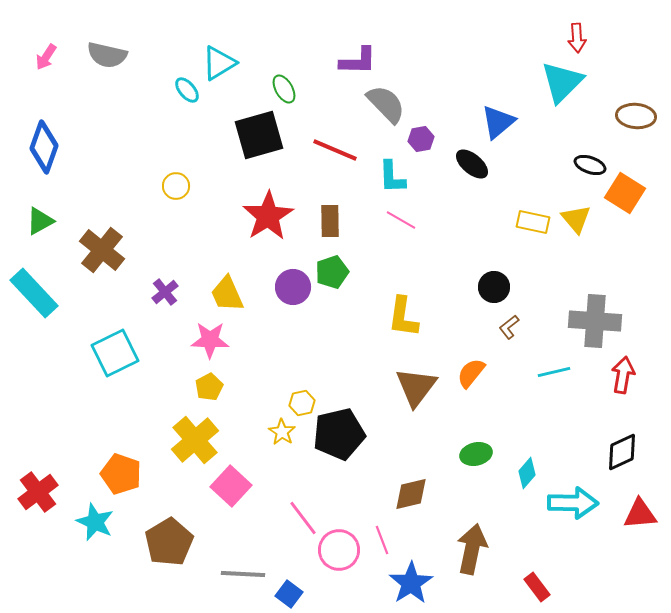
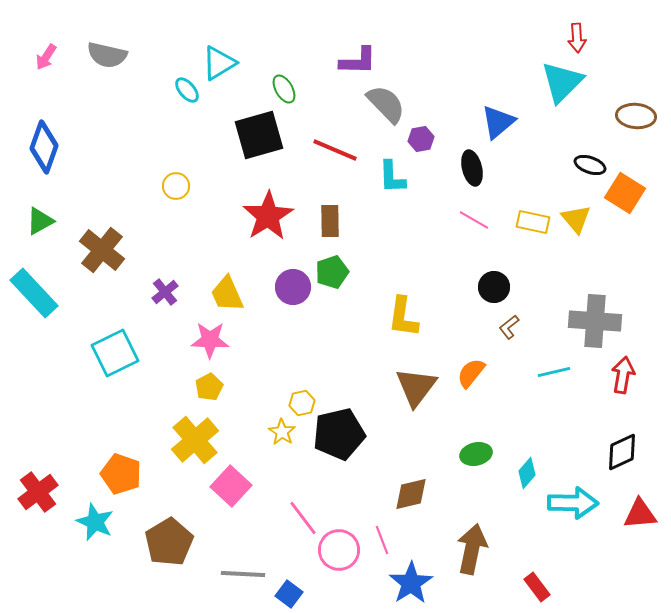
black ellipse at (472, 164): moved 4 px down; rotated 36 degrees clockwise
pink line at (401, 220): moved 73 px right
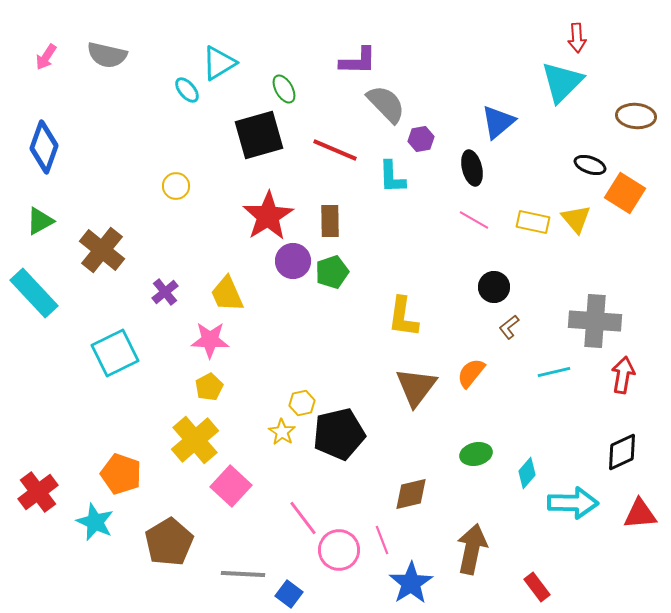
purple circle at (293, 287): moved 26 px up
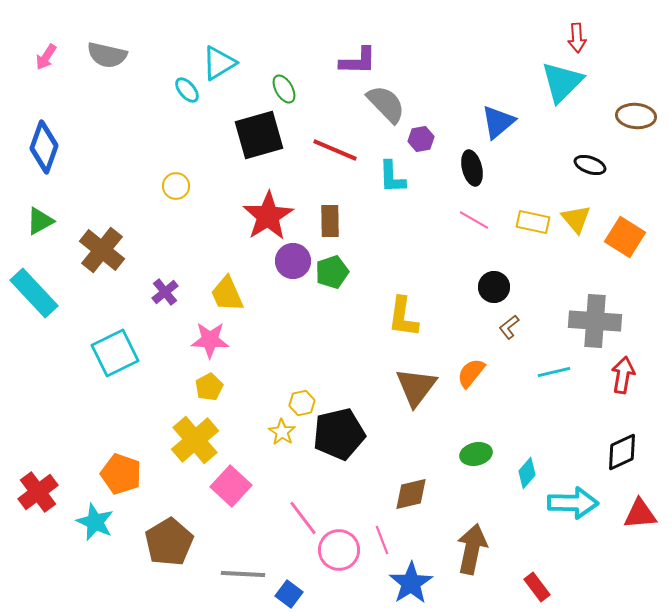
orange square at (625, 193): moved 44 px down
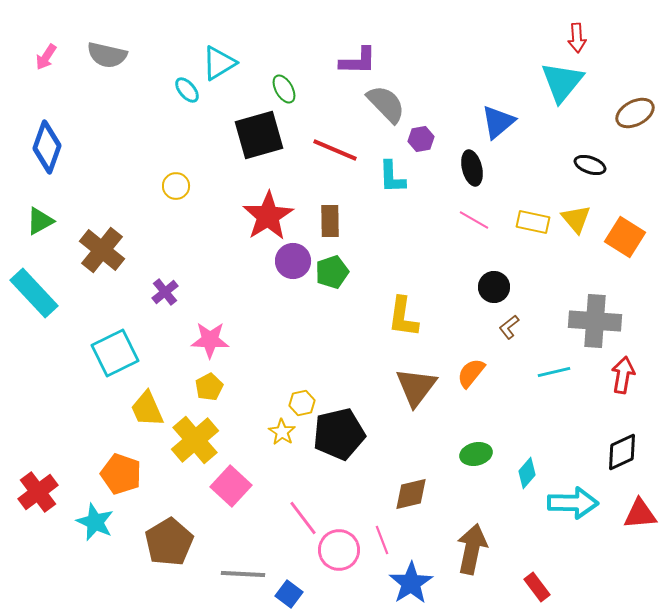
cyan triangle at (562, 82): rotated 6 degrees counterclockwise
brown ellipse at (636, 116): moved 1 px left, 3 px up; rotated 33 degrees counterclockwise
blue diamond at (44, 147): moved 3 px right
yellow trapezoid at (227, 294): moved 80 px left, 115 px down
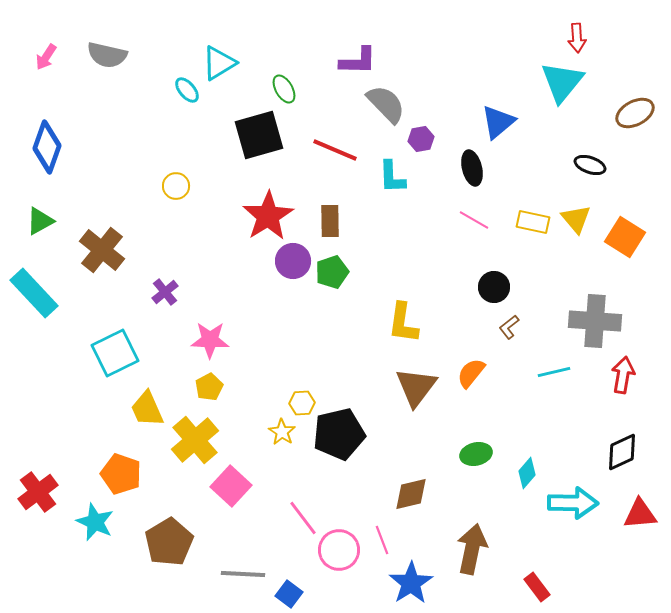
yellow L-shape at (403, 317): moved 6 px down
yellow hexagon at (302, 403): rotated 10 degrees clockwise
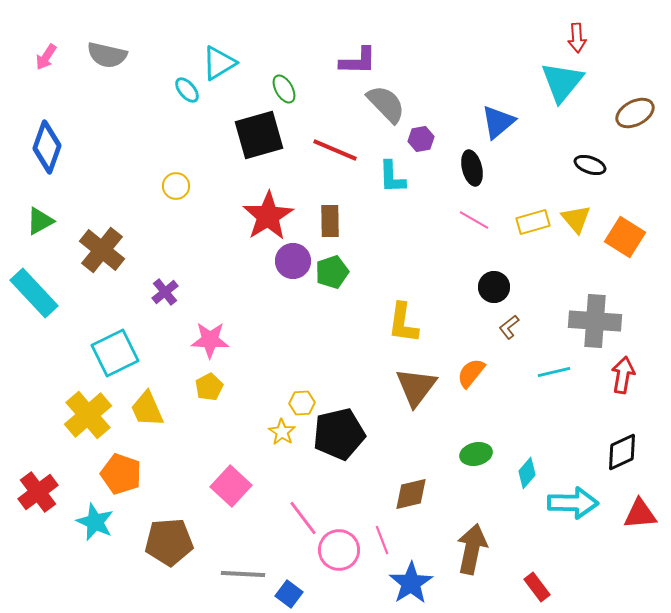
yellow rectangle at (533, 222): rotated 28 degrees counterclockwise
yellow cross at (195, 440): moved 107 px left, 25 px up
brown pentagon at (169, 542): rotated 27 degrees clockwise
